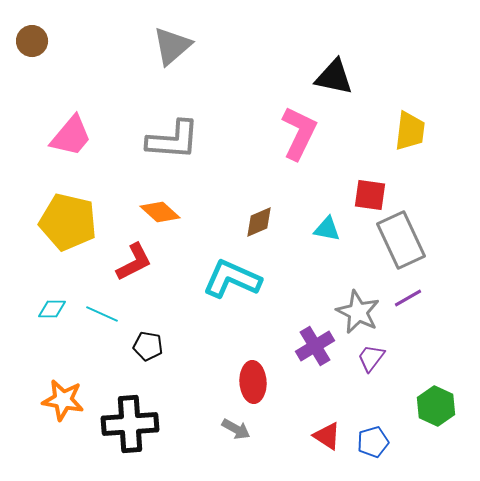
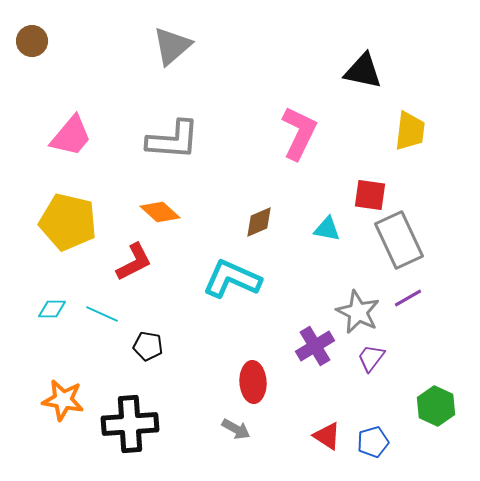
black triangle: moved 29 px right, 6 px up
gray rectangle: moved 2 px left
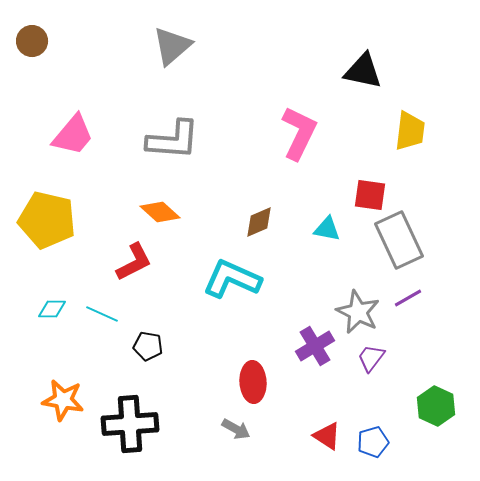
pink trapezoid: moved 2 px right, 1 px up
yellow pentagon: moved 21 px left, 2 px up
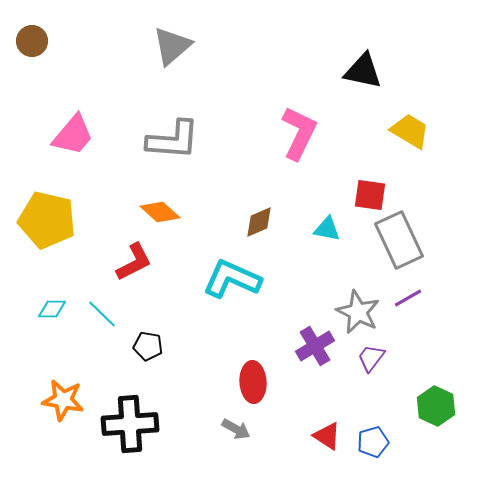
yellow trapezoid: rotated 66 degrees counterclockwise
cyan line: rotated 20 degrees clockwise
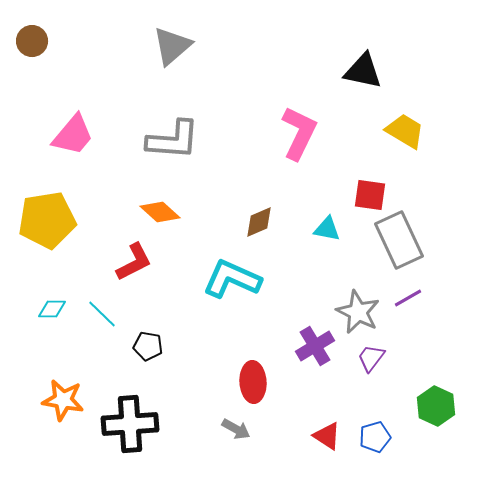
yellow trapezoid: moved 5 px left
yellow pentagon: rotated 22 degrees counterclockwise
blue pentagon: moved 2 px right, 5 px up
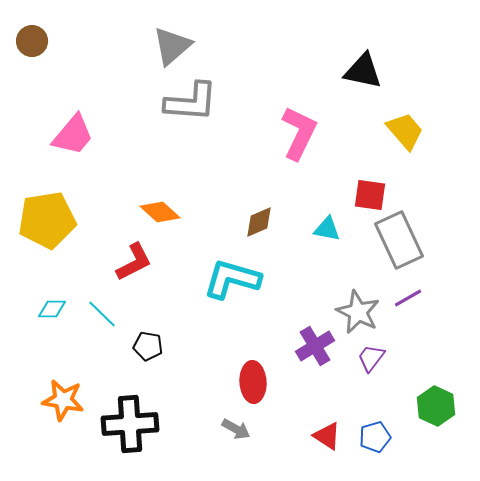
yellow trapezoid: rotated 18 degrees clockwise
gray L-shape: moved 18 px right, 38 px up
cyan L-shape: rotated 8 degrees counterclockwise
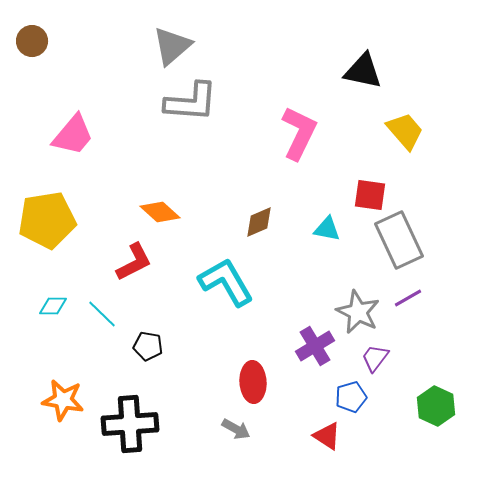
cyan L-shape: moved 6 px left, 3 px down; rotated 44 degrees clockwise
cyan diamond: moved 1 px right, 3 px up
purple trapezoid: moved 4 px right
blue pentagon: moved 24 px left, 40 px up
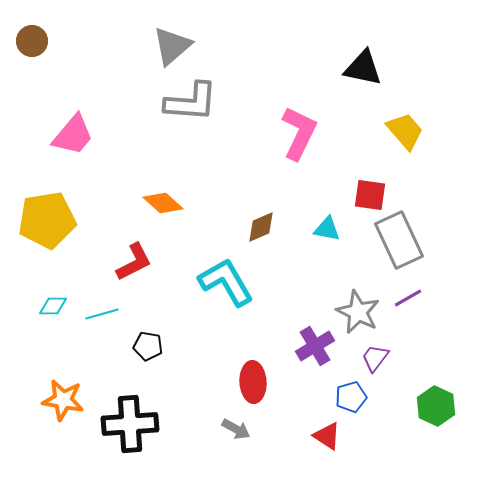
black triangle: moved 3 px up
orange diamond: moved 3 px right, 9 px up
brown diamond: moved 2 px right, 5 px down
cyan line: rotated 60 degrees counterclockwise
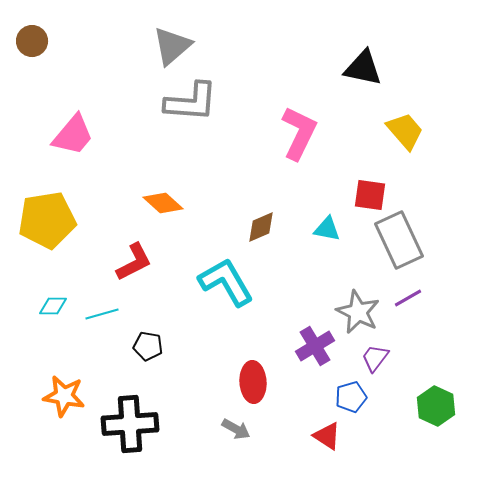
orange star: moved 1 px right, 4 px up
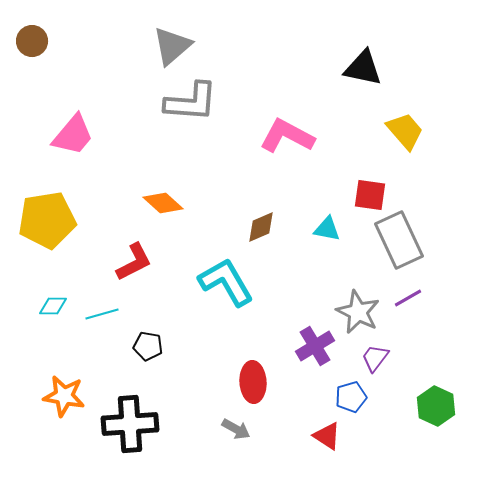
pink L-shape: moved 12 px left, 3 px down; rotated 88 degrees counterclockwise
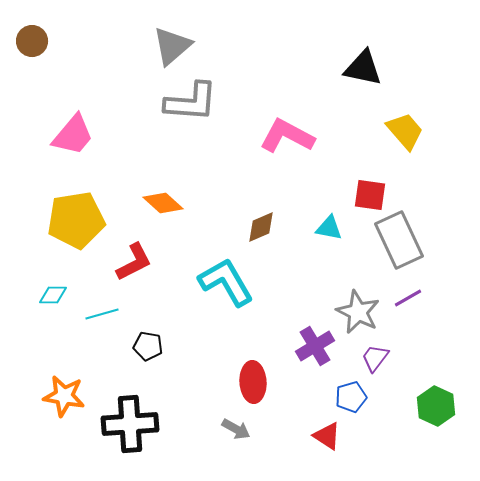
yellow pentagon: moved 29 px right
cyan triangle: moved 2 px right, 1 px up
cyan diamond: moved 11 px up
